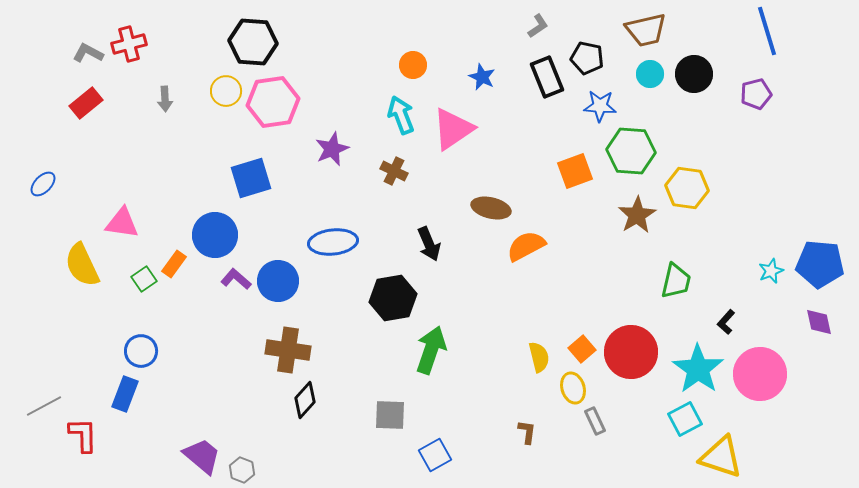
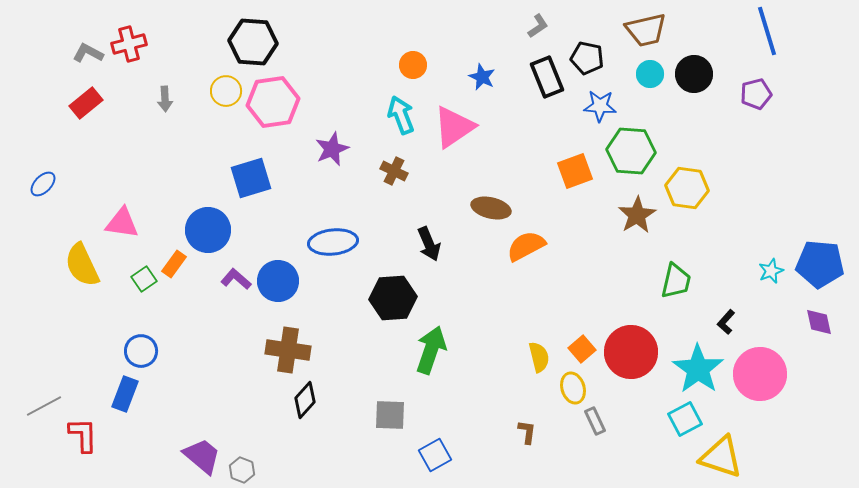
pink triangle at (453, 129): moved 1 px right, 2 px up
blue circle at (215, 235): moved 7 px left, 5 px up
black hexagon at (393, 298): rotated 6 degrees clockwise
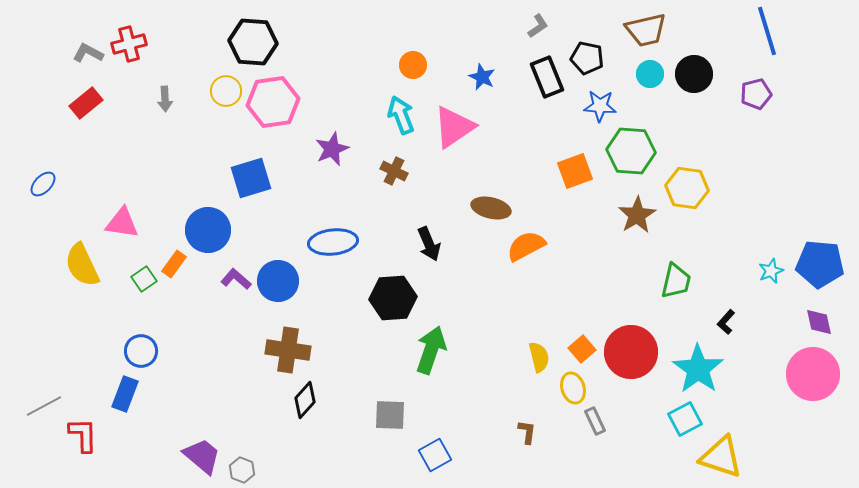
pink circle at (760, 374): moved 53 px right
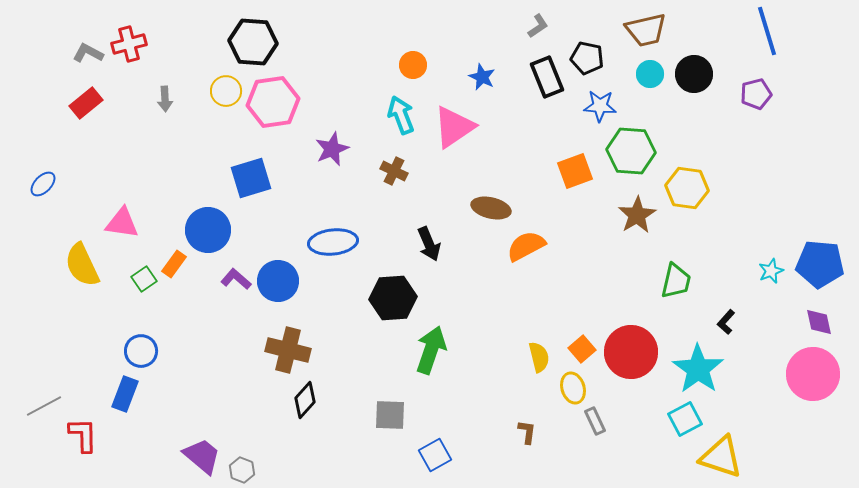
brown cross at (288, 350): rotated 6 degrees clockwise
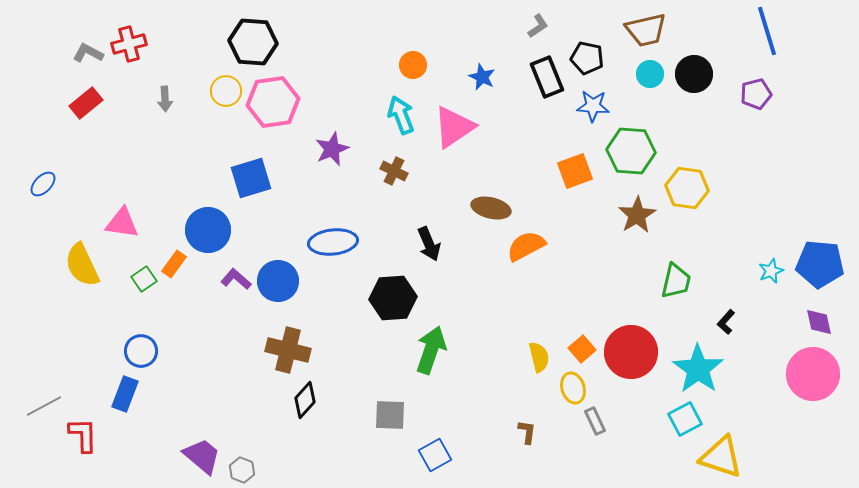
blue star at (600, 106): moved 7 px left
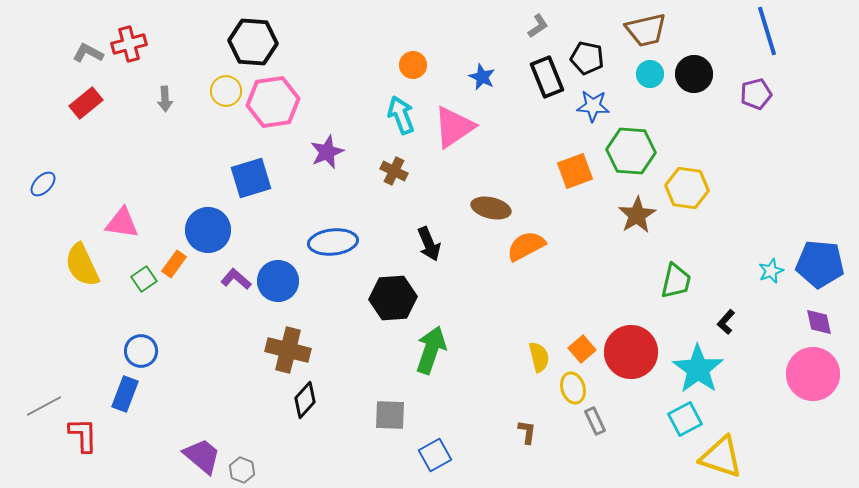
purple star at (332, 149): moved 5 px left, 3 px down
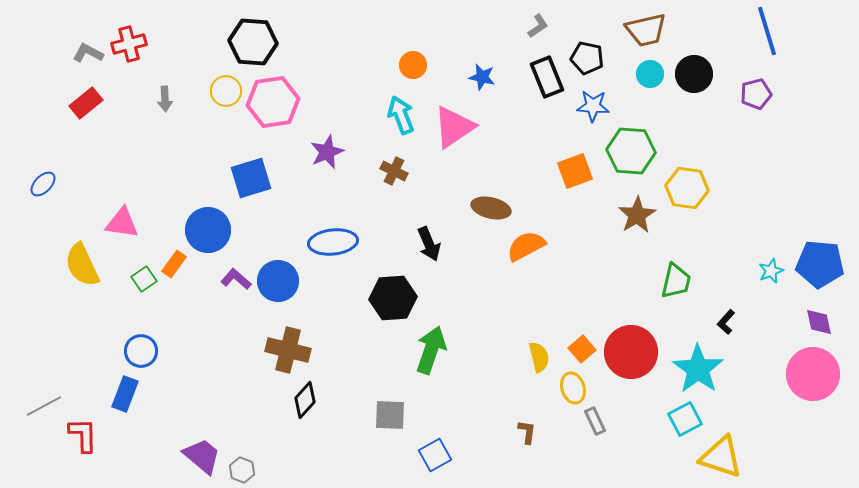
blue star at (482, 77): rotated 12 degrees counterclockwise
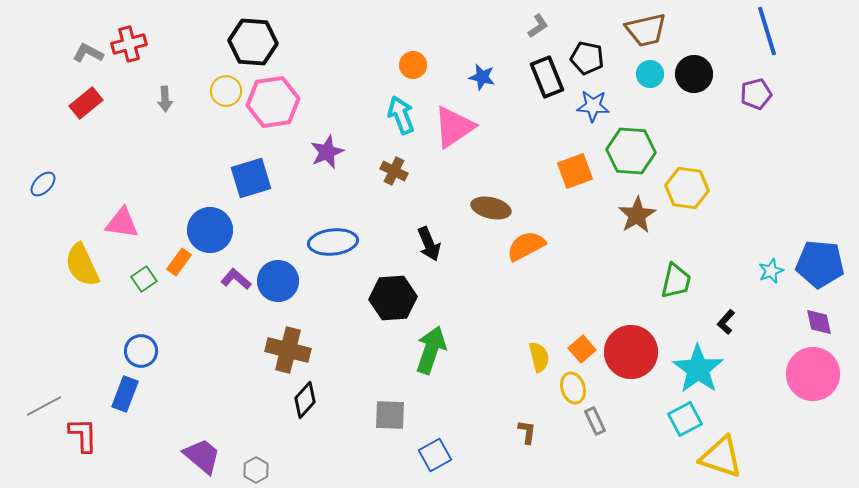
blue circle at (208, 230): moved 2 px right
orange rectangle at (174, 264): moved 5 px right, 2 px up
gray hexagon at (242, 470): moved 14 px right; rotated 10 degrees clockwise
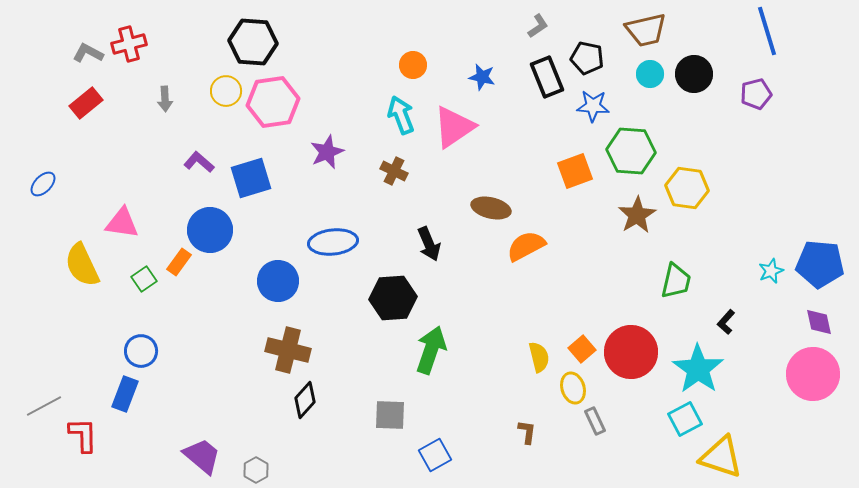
purple L-shape at (236, 279): moved 37 px left, 117 px up
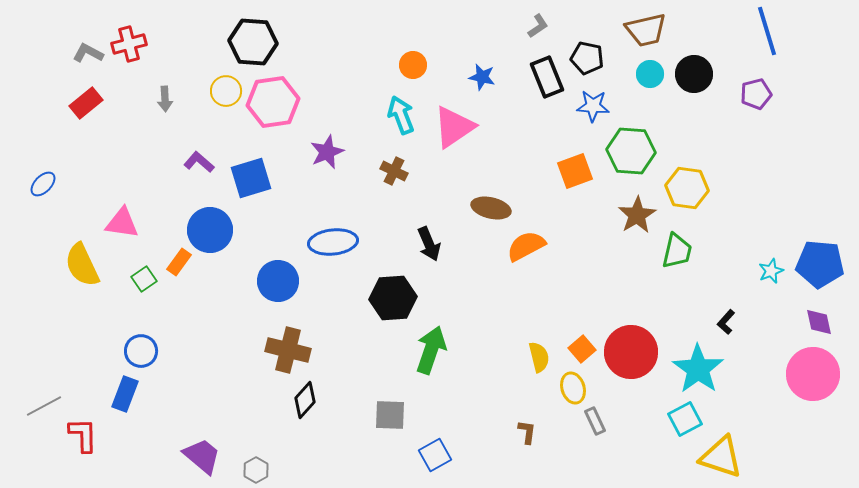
green trapezoid at (676, 281): moved 1 px right, 30 px up
